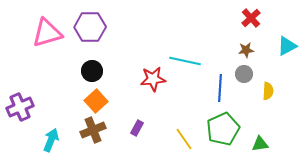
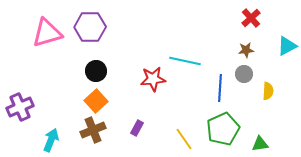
black circle: moved 4 px right
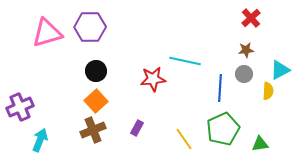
cyan triangle: moved 7 px left, 24 px down
cyan arrow: moved 11 px left
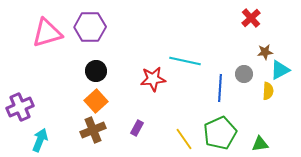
brown star: moved 19 px right, 2 px down
green pentagon: moved 3 px left, 4 px down
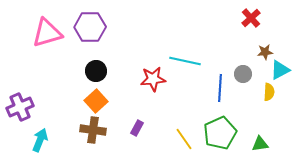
gray circle: moved 1 px left
yellow semicircle: moved 1 px right, 1 px down
brown cross: rotated 30 degrees clockwise
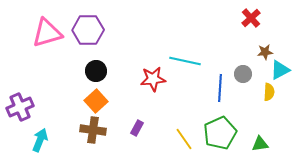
purple hexagon: moved 2 px left, 3 px down
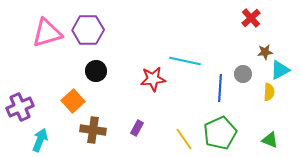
orange square: moved 23 px left
green triangle: moved 10 px right, 4 px up; rotated 30 degrees clockwise
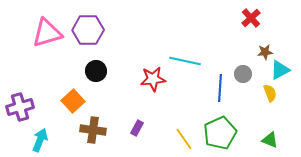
yellow semicircle: moved 1 px right, 1 px down; rotated 24 degrees counterclockwise
purple cross: rotated 8 degrees clockwise
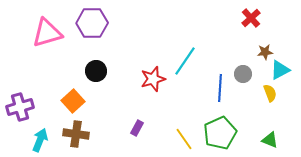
purple hexagon: moved 4 px right, 7 px up
cyan line: rotated 68 degrees counterclockwise
red star: rotated 10 degrees counterclockwise
brown cross: moved 17 px left, 4 px down
